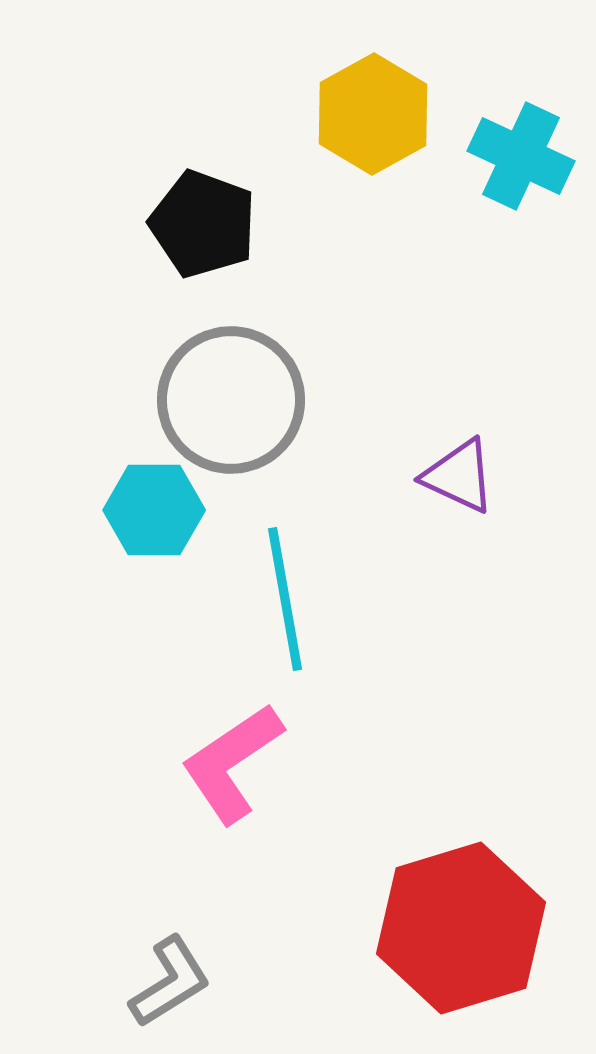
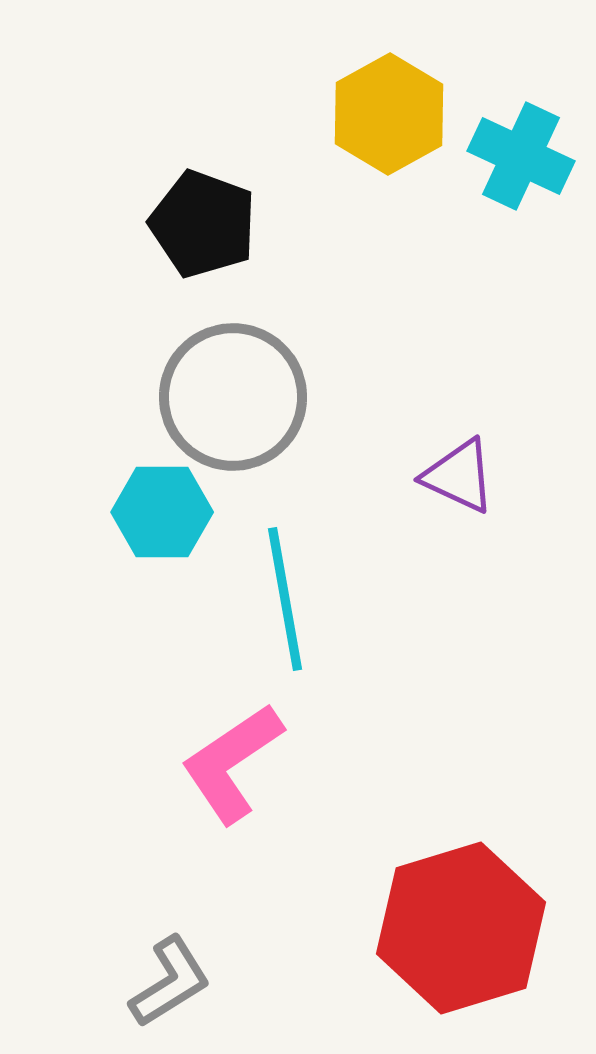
yellow hexagon: moved 16 px right
gray circle: moved 2 px right, 3 px up
cyan hexagon: moved 8 px right, 2 px down
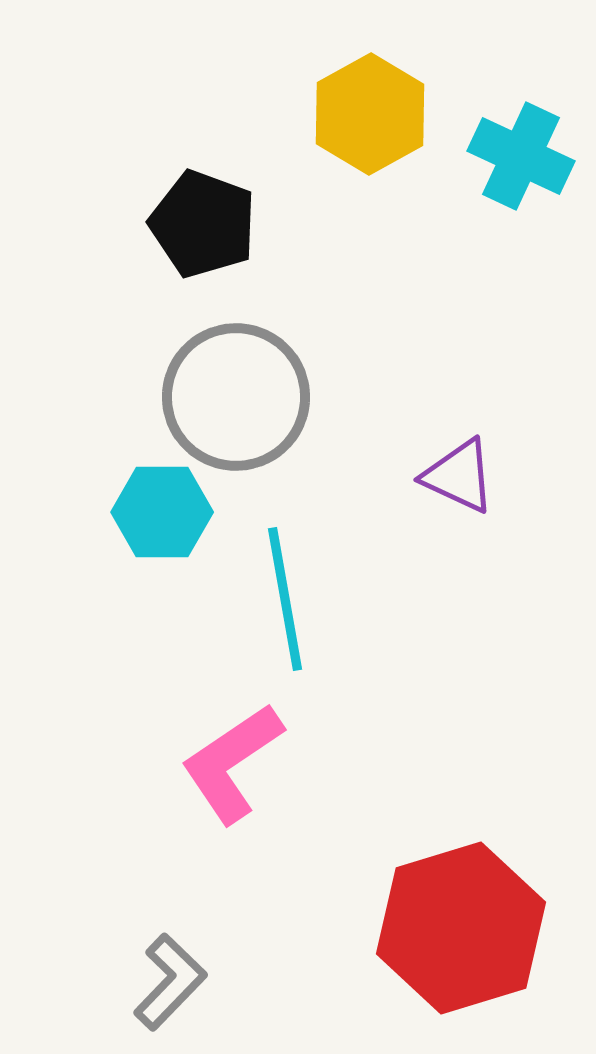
yellow hexagon: moved 19 px left
gray circle: moved 3 px right
gray L-shape: rotated 14 degrees counterclockwise
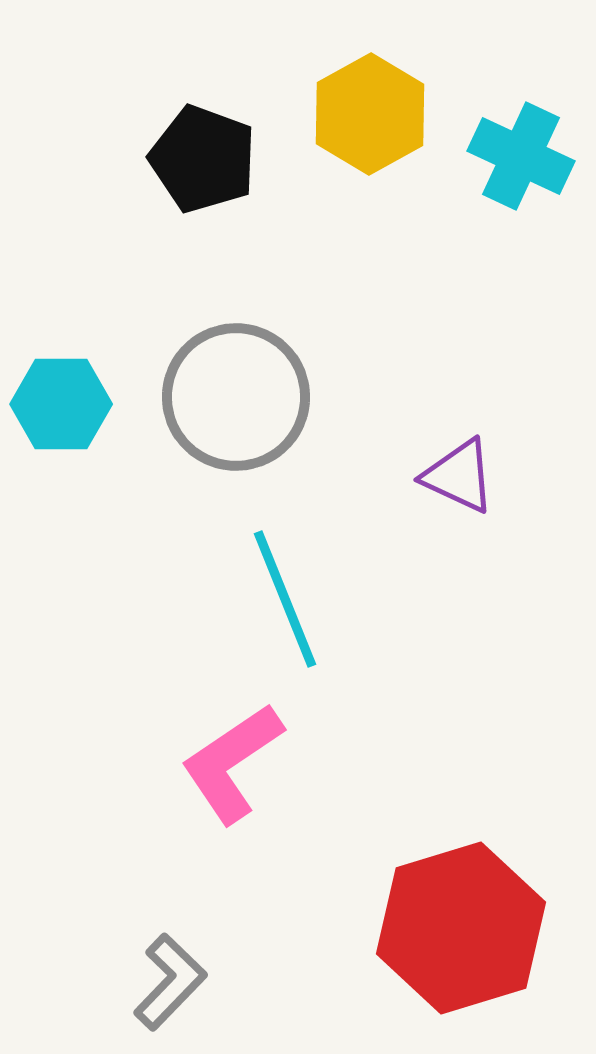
black pentagon: moved 65 px up
cyan hexagon: moved 101 px left, 108 px up
cyan line: rotated 12 degrees counterclockwise
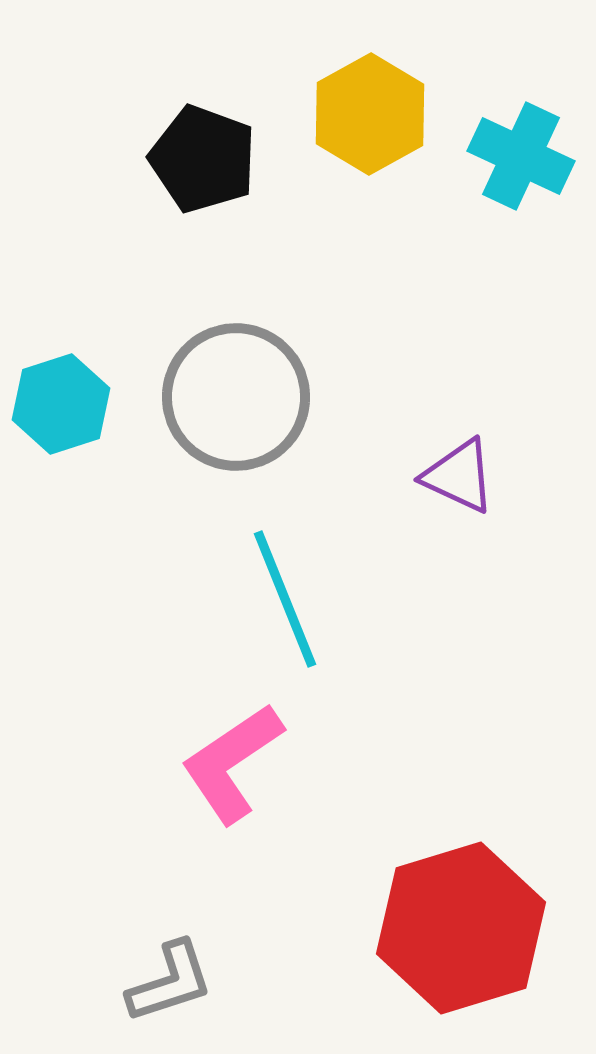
cyan hexagon: rotated 18 degrees counterclockwise
gray L-shape: rotated 28 degrees clockwise
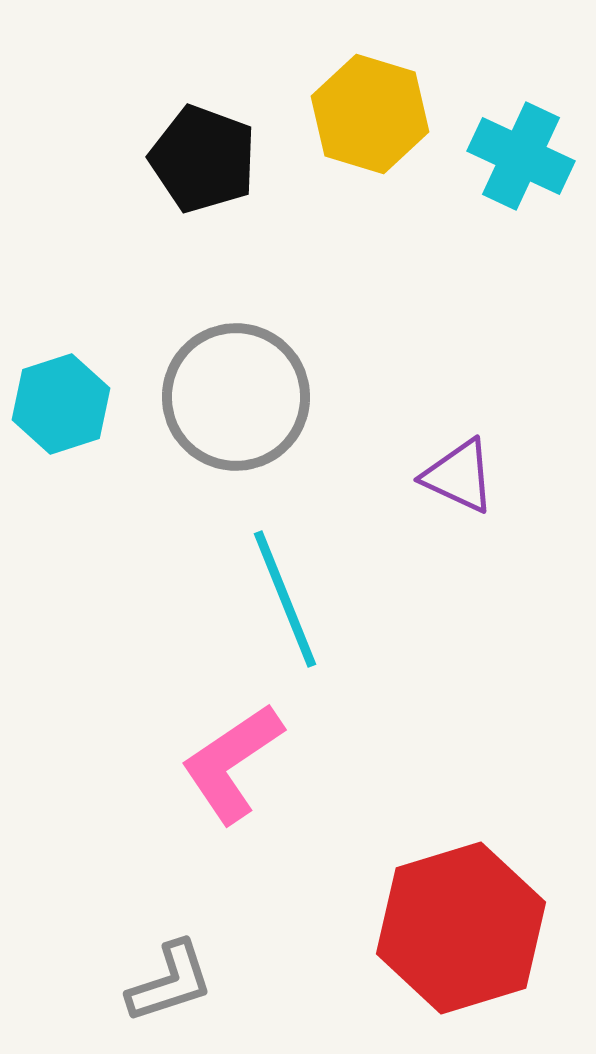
yellow hexagon: rotated 14 degrees counterclockwise
